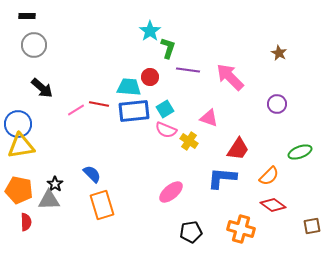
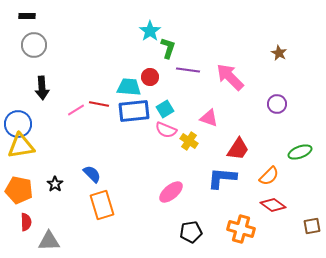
black arrow: rotated 45 degrees clockwise
gray triangle: moved 41 px down
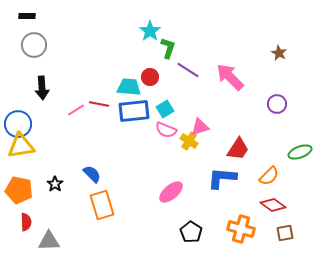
purple line: rotated 25 degrees clockwise
pink triangle: moved 9 px left, 9 px down; rotated 36 degrees counterclockwise
brown square: moved 27 px left, 7 px down
black pentagon: rotated 30 degrees counterclockwise
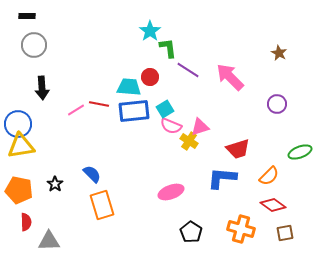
green L-shape: rotated 25 degrees counterclockwise
pink semicircle: moved 5 px right, 4 px up
red trapezoid: rotated 40 degrees clockwise
pink ellipse: rotated 20 degrees clockwise
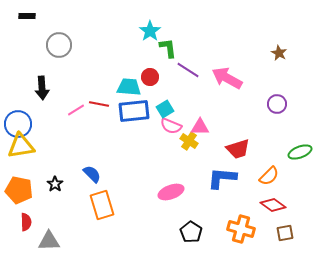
gray circle: moved 25 px right
pink arrow: moved 3 px left, 1 px down; rotated 16 degrees counterclockwise
pink triangle: rotated 18 degrees clockwise
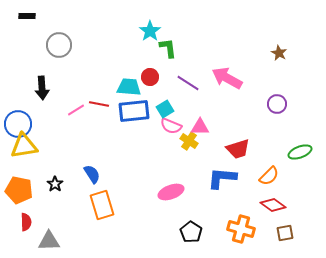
purple line: moved 13 px down
yellow triangle: moved 3 px right
blue semicircle: rotated 12 degrees clockwise
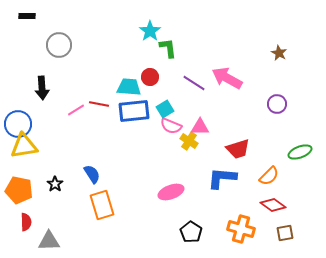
purple line: moved 6 px right
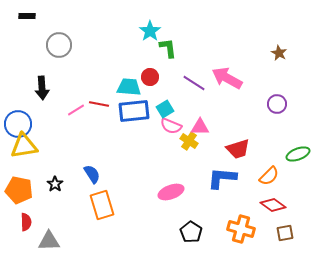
green ellipse: moved 2 px left, 2 px down
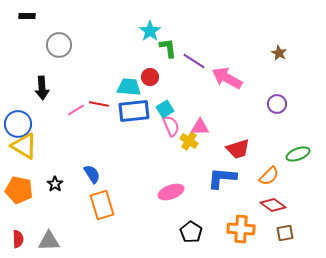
purple line: moved 22 px up
pink semicircle: rotated 135 degrees counterclockwise
yellow triangle: rotated 40 degrees clockwise
red semicircle: moved 8 px left, 17 px down
orange cross: rotated 12 degrees counterclockwise
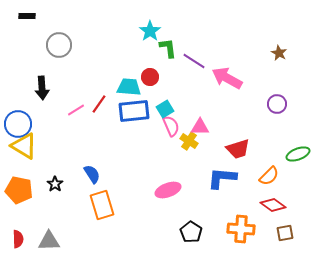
red line: rotated 66 degrees counterclockwise
pink ellipse: moved 3 px left, 2 px up
